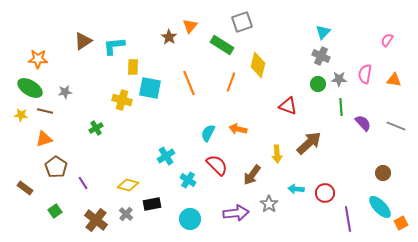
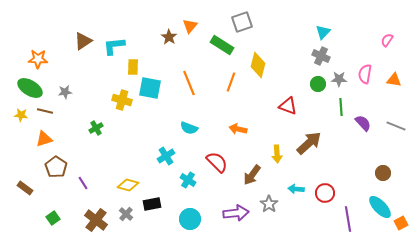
cyan semicircle at (208, 133): moved 19 px left, 5 px up; rotated 96 degrees counterclockwise
red semicircle at (217, 165): moved 3 px up
green square at (55, 211): moved 2 px left, 7 px down
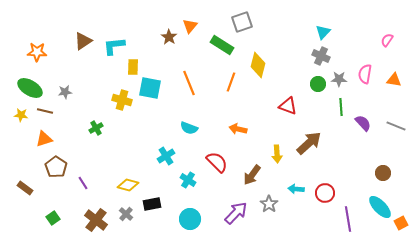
orange star at (38, 59): moved 1 px left, 7 px up
purple arrow at (236, 213): rotated 40 degrees counterclockwise
